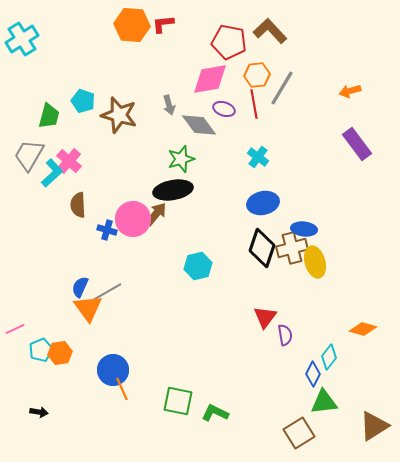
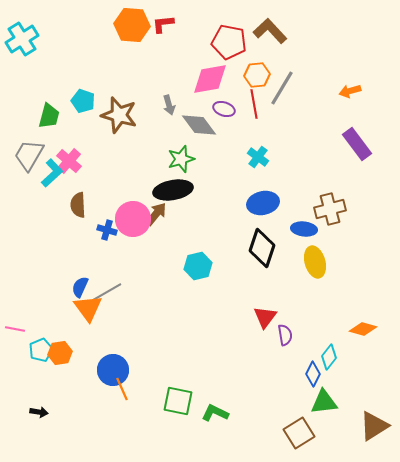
brown cross at (292, 248): moved 38 px right, 39 px up
pink line at (15, 329): rotated 36 degrees clockwise
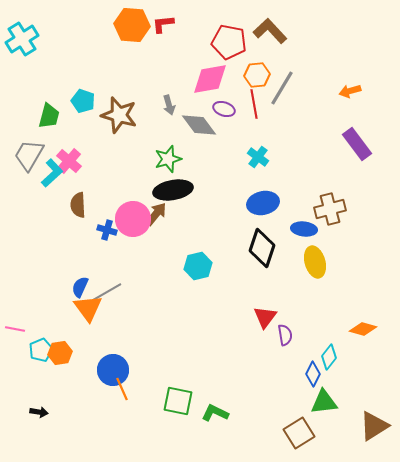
green star at (181, 159): moved 13 px left
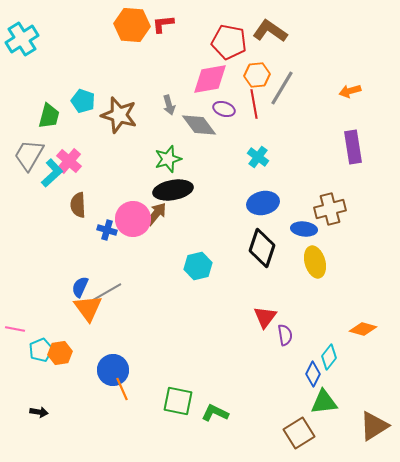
brown L-shape at (270, 31): rotated 12 degrees counterclockwise
purple rectangle at (357, 144): moved 4 px left, 3 px down; rotated 28 degrees clockwise
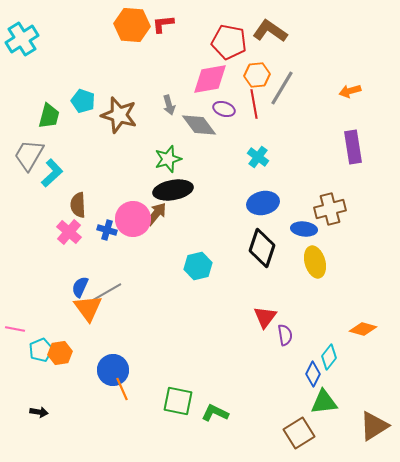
pink cross at (69, 161): moved 71 px down
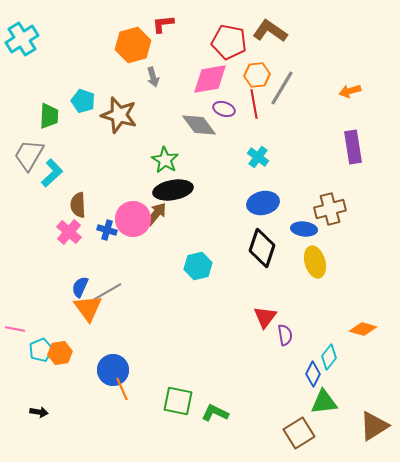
orange hexagon at (132, 25): moved 1 px right, 20 px down; rotated 20 degrees counterclockwise
gray arrow at (169, 105): moved 16 px left, 28 px up
green trapezoid at (49, 116): rotated 12 degrees counterclockwise
green star at (168, 159): moved 3 px left, 1 px down; rotated 24 degrees counterclockwise
